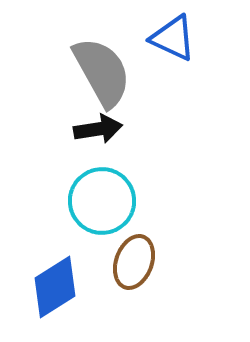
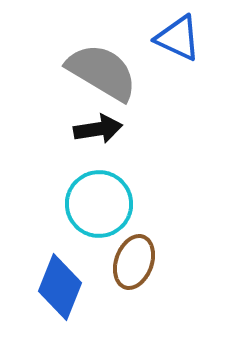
blue triangle: moved 5 px right
gray semicircle: rotated 30 degrees counterclockwise
cyan circle: moved 3 px left, 3 px down
blue diamond: moved 5 px right; rotated 36 degrees counterclockwise
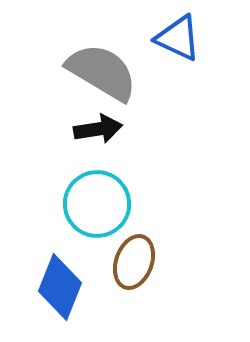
cyan circle: moved 2 px left
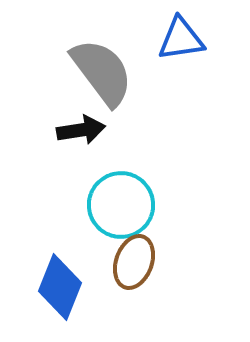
blue triangle: moved 3 px right, 1 px down; rotated 33 degrees counterclockwise
gray semicircle: rotated 22 degrees clockwise
black arrow: moved 17 px left, 1 px down
cyan circle: moved 24 px right, 1 px down
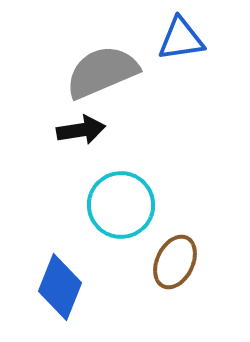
gray semicircle: rotated 76 degrees counterclockwise
brown ellipse: moved 41 px right; rotated 6 degrees clockwise
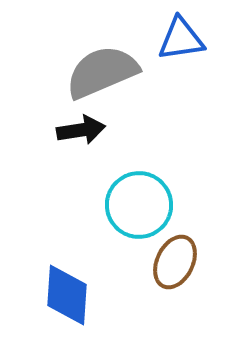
cyan circle: moved 18 px right
blue diamond: moved 7 px right, 8 px down; rotated 18 degrees counterclockwise
